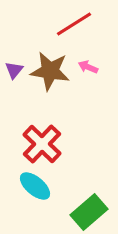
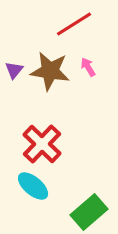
pink arrow: rotated 36 degrees clockwise
cyan ellipse: moved 2 px left
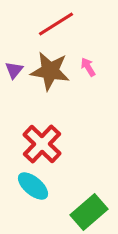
red line: moved 18 px left
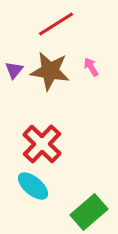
pink arrow: moved 3 px right
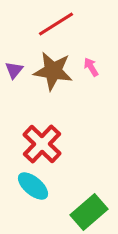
brown star: moved 3 px right
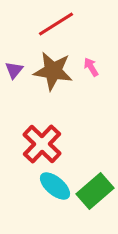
cyan ellipse: moved 22 px right
green rectangle: moved 6 px right, 21 px up
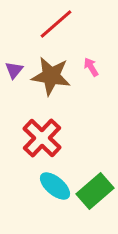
red line: rotated 9 degrees counterclockwise
brown star: moved 2 px left, 5 px down
red cross: moved 6 px up
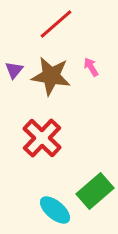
cyan ellipse: moved 24 px down
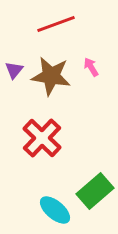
red line: rotated 21 degrees clockwise
